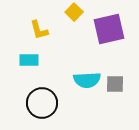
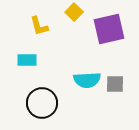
yellow L-shape: moved 4 px up
cyan rectangle: moved 2 px left
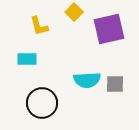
cyan rectangle: moved 1 px up
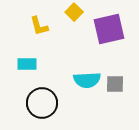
cyan rectangle: moved 5 px down
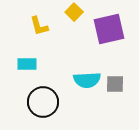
black circle: moved 1 px right, 1 px up
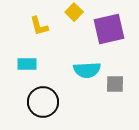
cyan semicircle: moved 10 px up
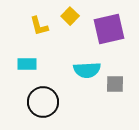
yellow square: moved 4 px left, 4 px down
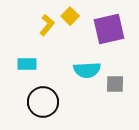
yellow L-shape: moved 8 px right, 1 px up; rotated 125 degrees counterclockwise
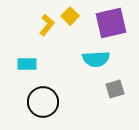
purple square: moved 2 px right, 6 px up
cyan semicircle: moved 9 px right, 11 px up
gray square: moved 5 px down; rotated 18 degrees counterclockwise
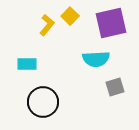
gray square: moved 2 px up
